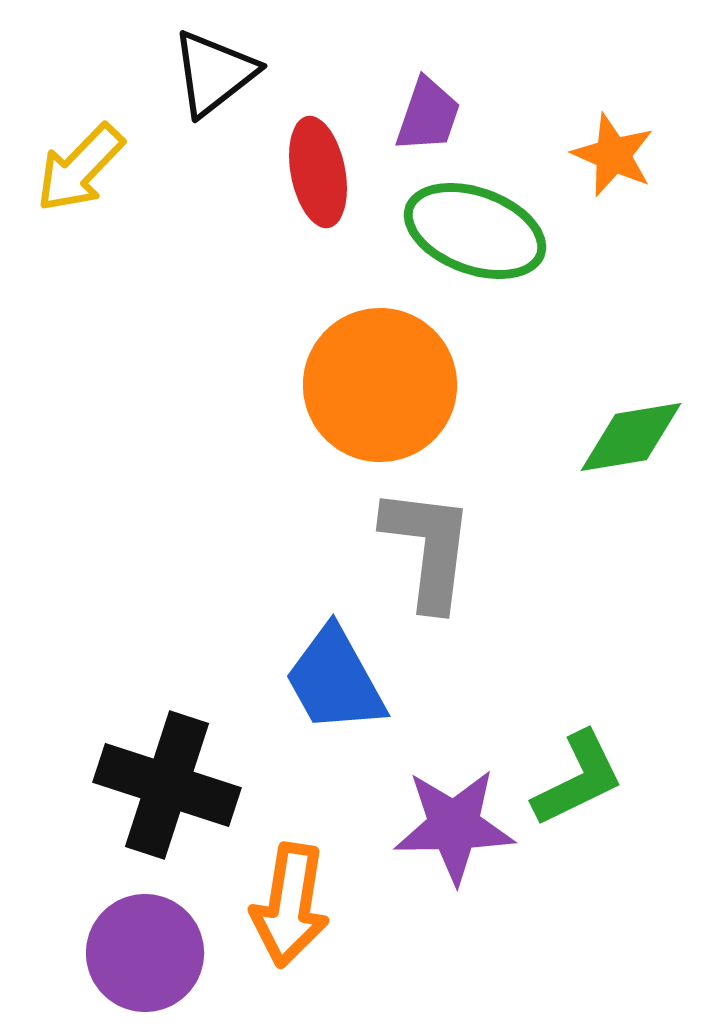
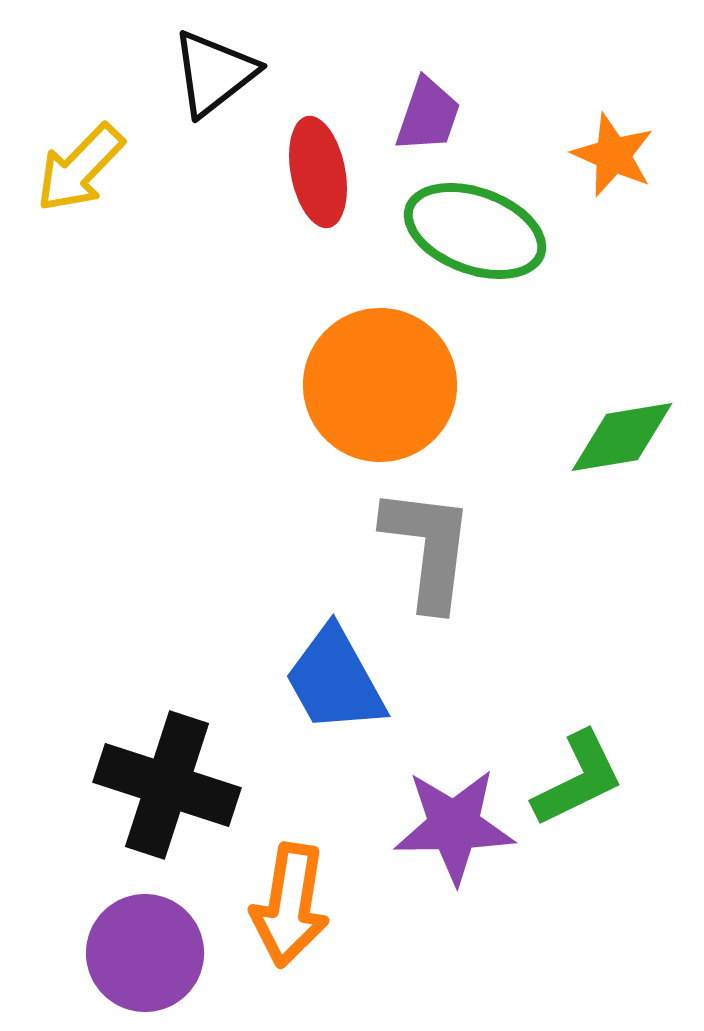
green diamond: moved 9 px left
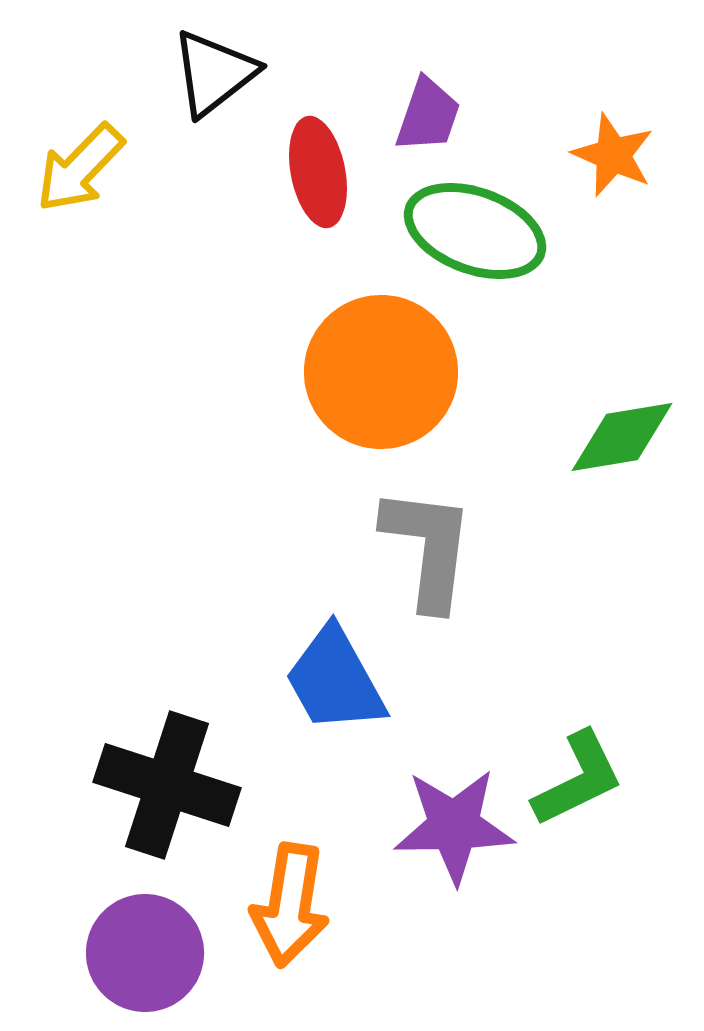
orange circle: moved 1 px right, 13 px up
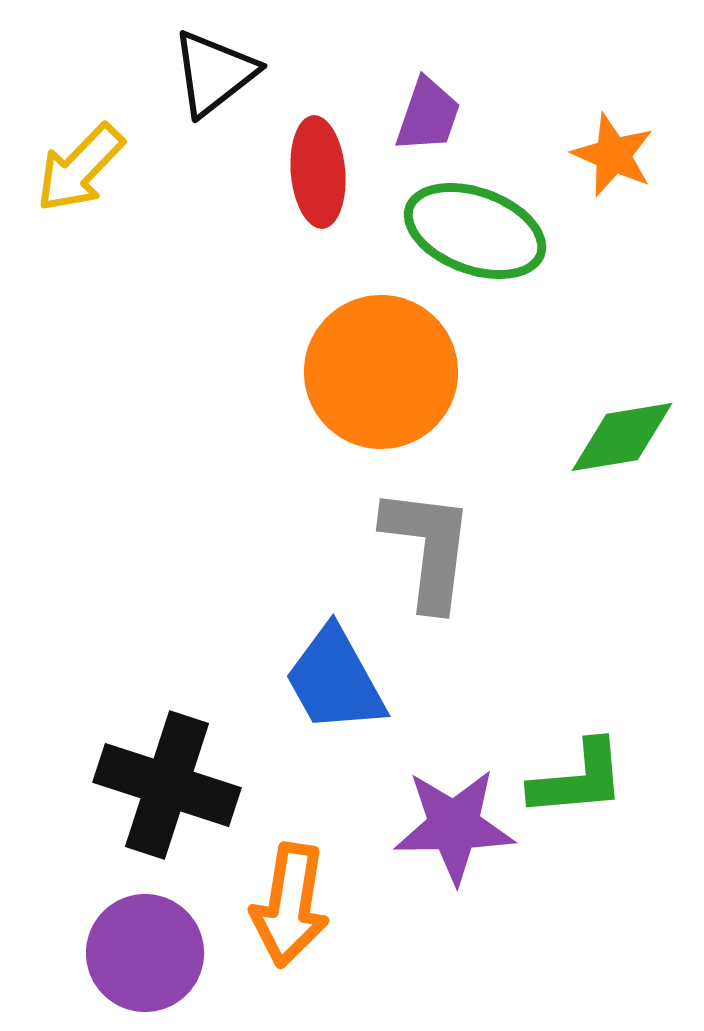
red ellipse: rotated 6 degrees clockwise
green L-shape: rotated 21 degrees clockwise
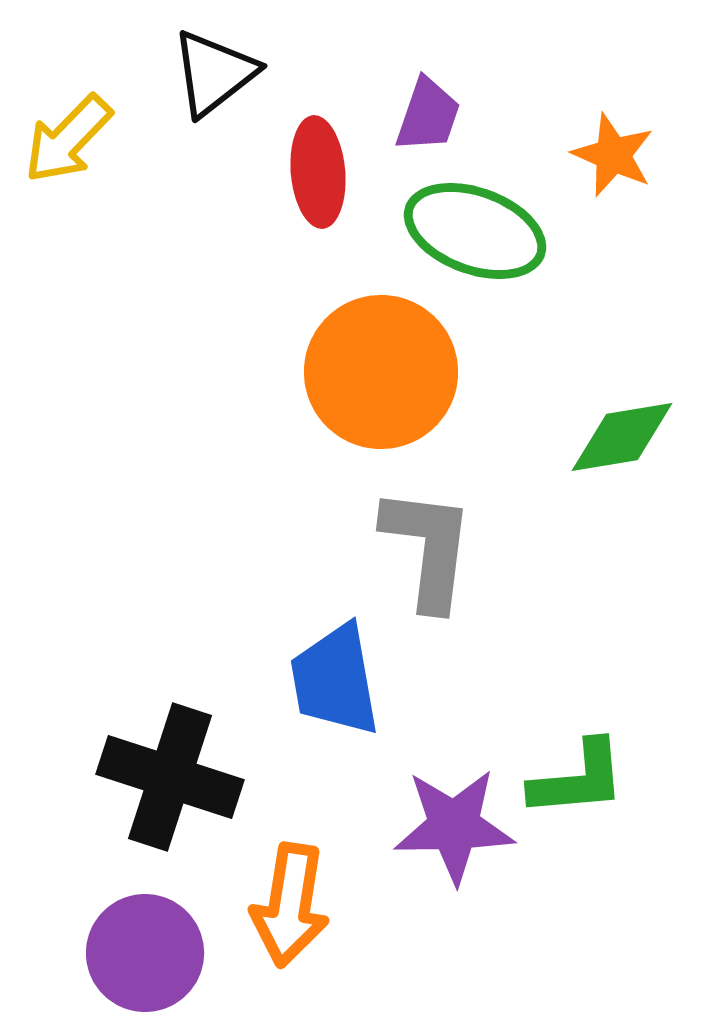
yellow arrow: moved 12 px left, 29 px up
blue trapezoid: rotated 19 degrees clockwise
black cross: moved 3 px right, 8 px up
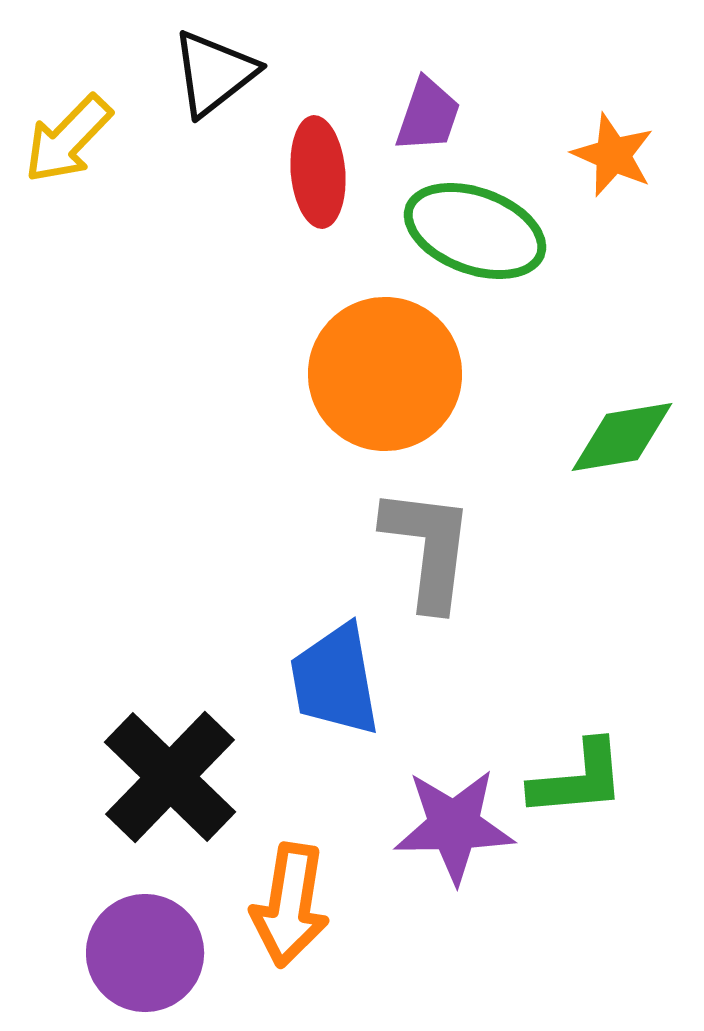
orange circle: moved 4 px right, 2 px down
black cross: rotated 26 degrees clockwise
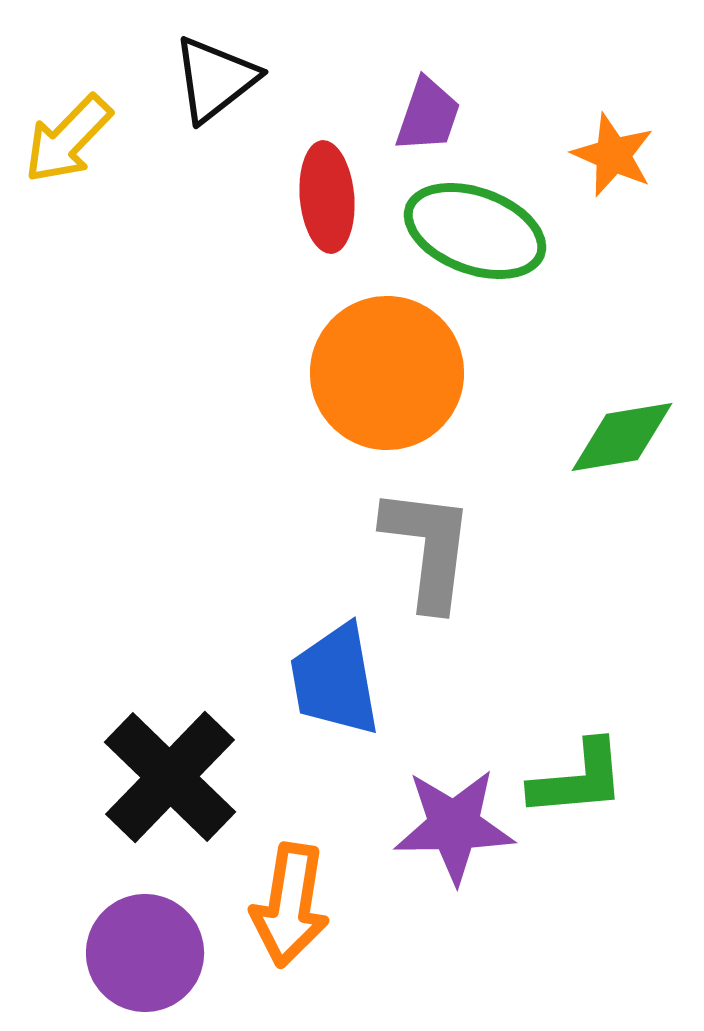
black triangle: moved 1 px right, 6 px down
red ellipse: moved 9 px right, 25 px down
orange circle: moved 2 px right, 1 px up
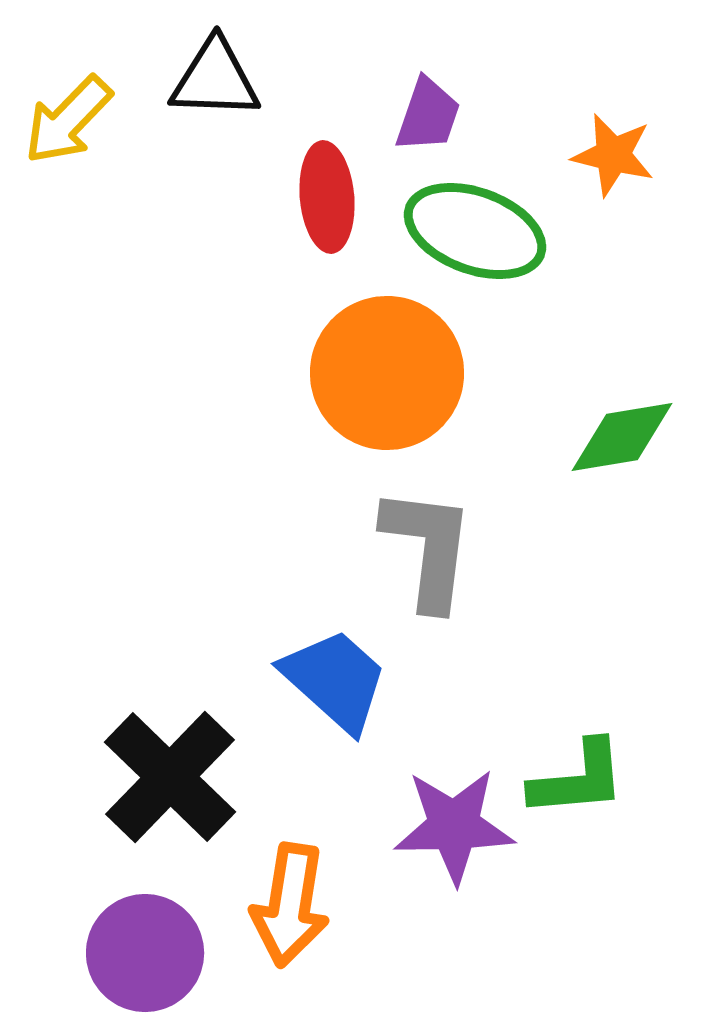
black triangle: rotated 40 degrees clockwise
yellow arrow: moved 19 px up
orange star: rotated 10 degrees counterclockwise
blue trapezoid: rotated 142 degrees clockwise
